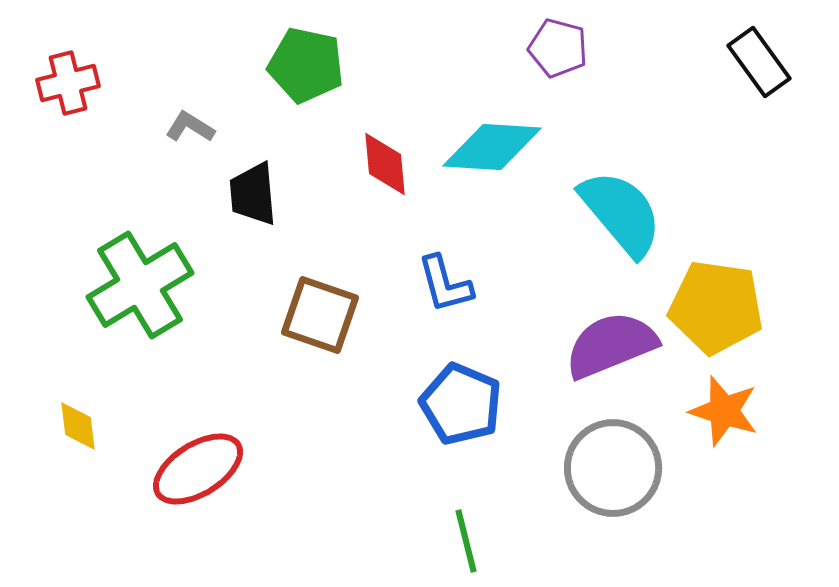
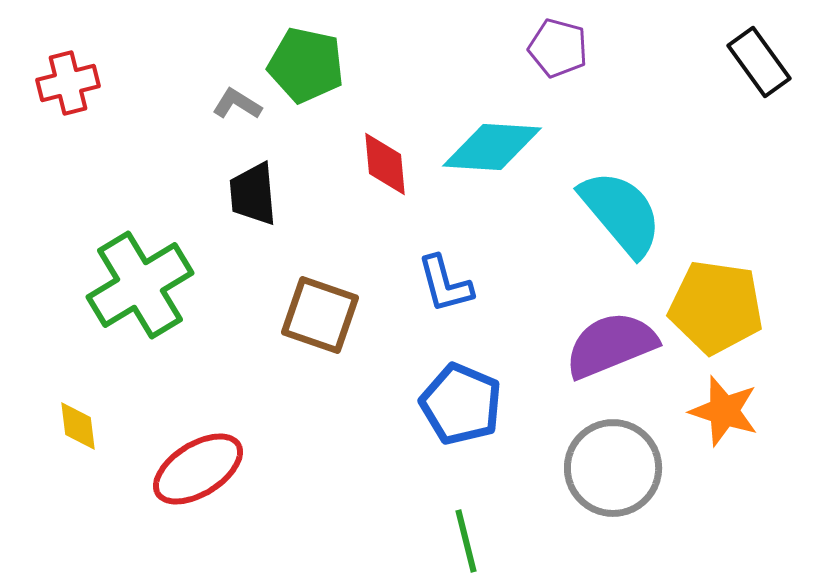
gray L-shape: moved 47 px right, 23 px up
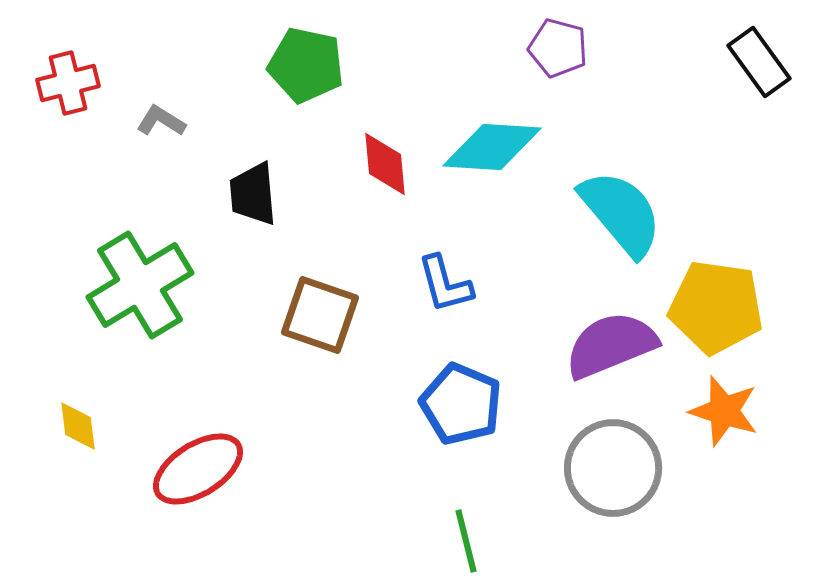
gray L-shape: moved 76 px left, 17 px down
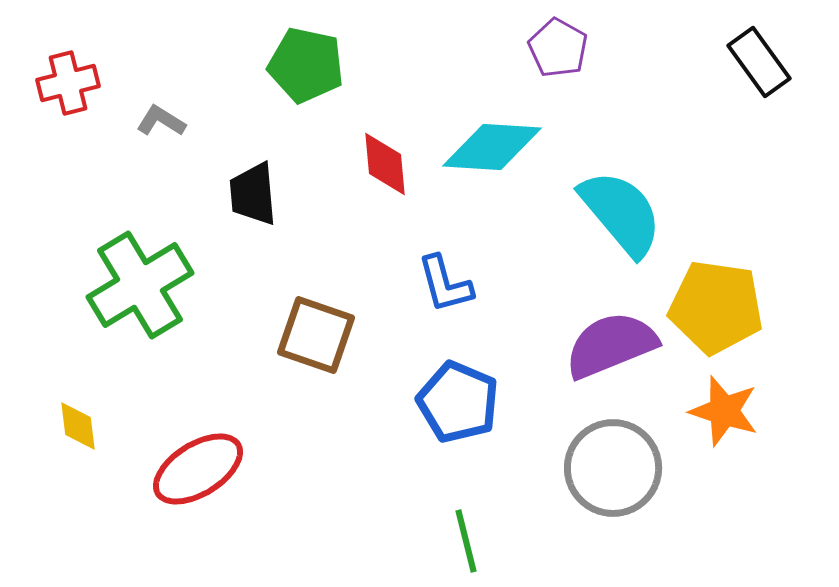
purple pentagon: rotated 14 degrees clockwise
brown square: moved 4 px left, 20 px down
blue pentagon: moved 3 px left, 2 px up
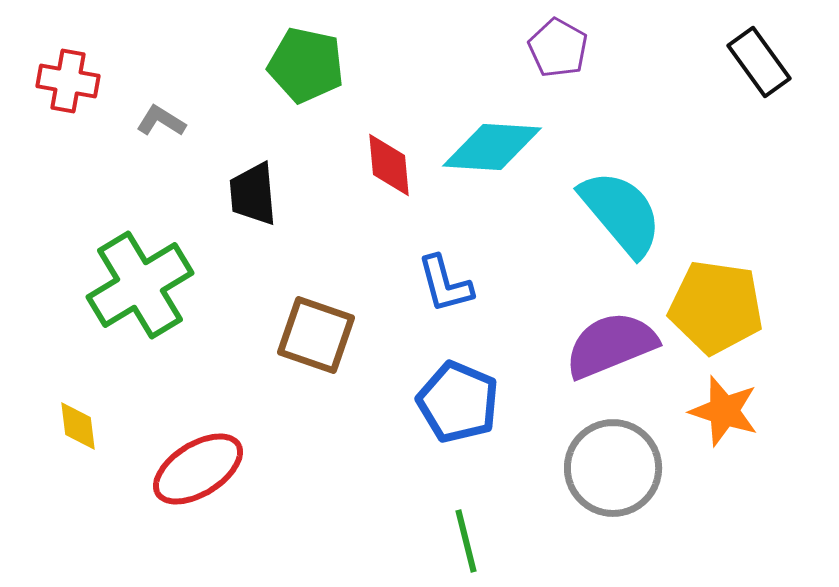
red cross: moved 2 px up; rotated 24 degrees clockwise
red diamond: moved 4 px right, 1 px down
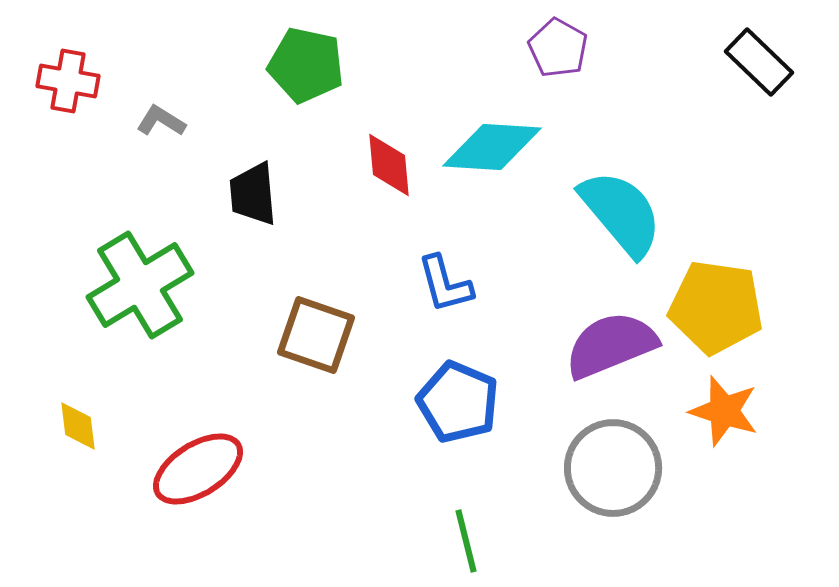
black rectangle: rotated 10 degrees counterclockwise
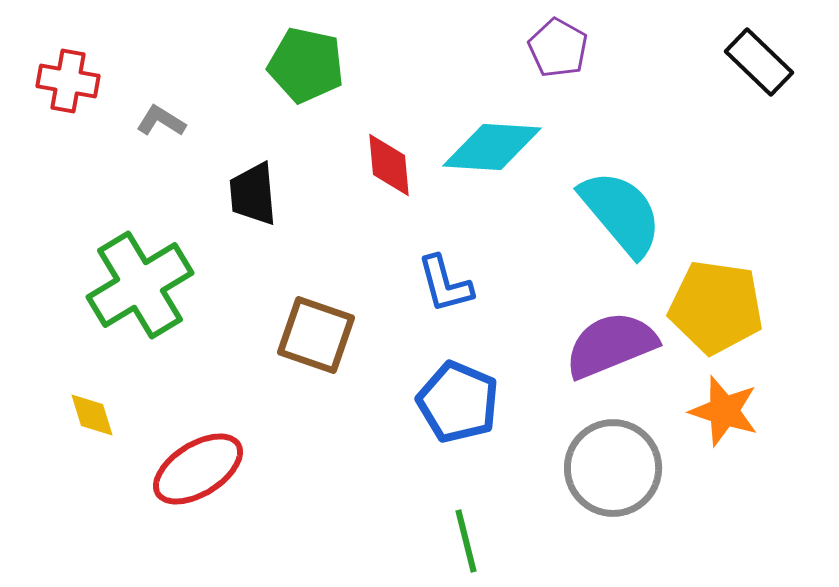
yellow diamond: moved 14 px right, 11 px up; rotated 10 degrees counterclockwise
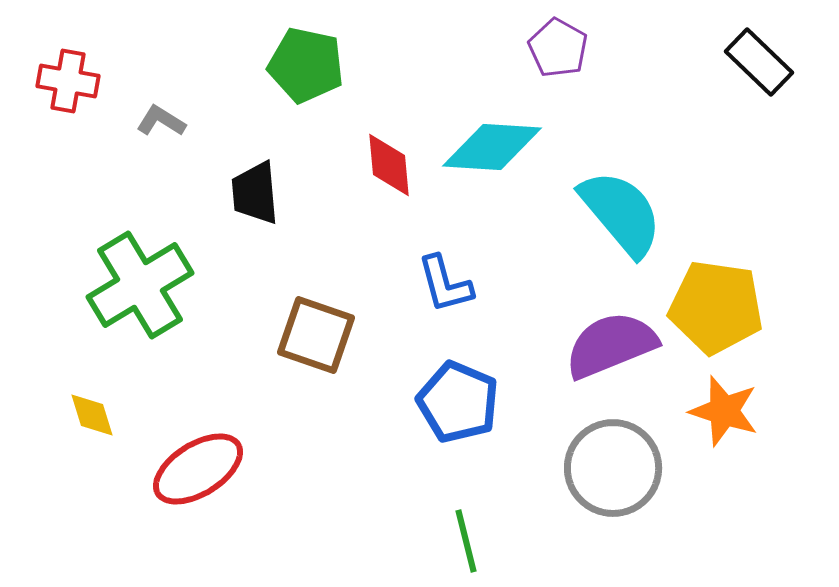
black trapezoid: moved 2 px right, 1 px up
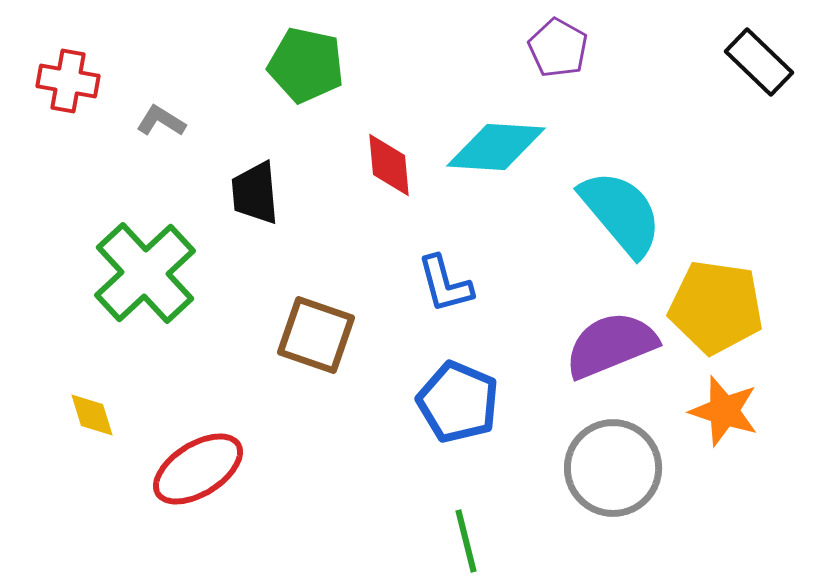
cyan diamond: moved 4 px right
green cross: moved 5 px right, 12 px up; rotated 12 degrees counterclockwise
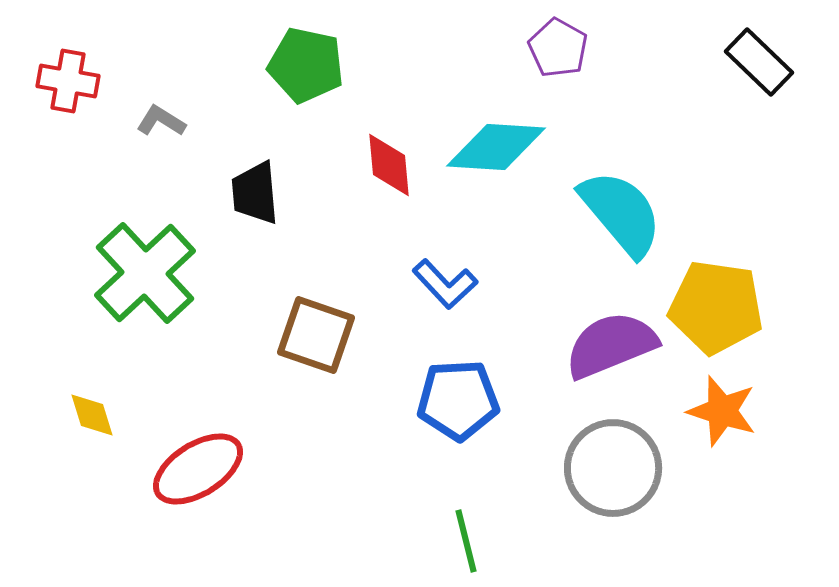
blue L-shape: rotated 28 degrees counterclockwise
blue pentagon: moved 2 px up; rotated 26 degrees counterclockwise
orange star: moved 2 px left
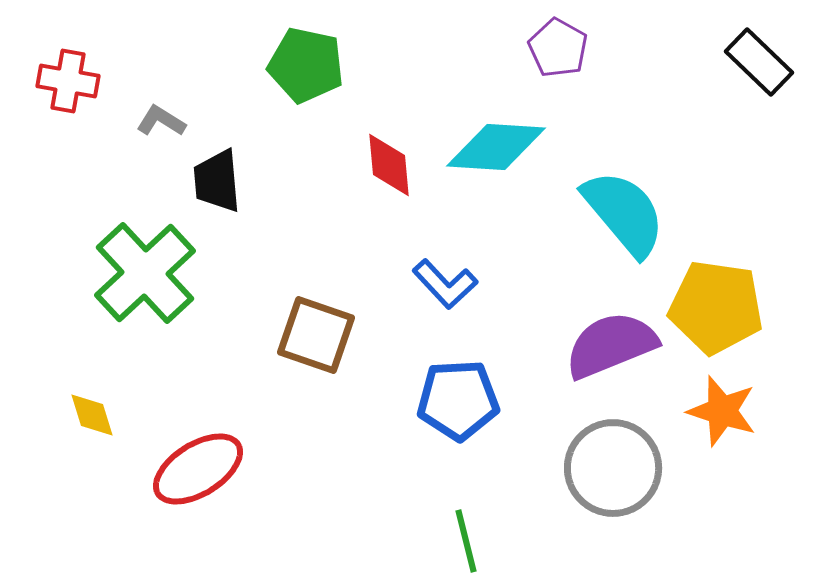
black trapezoid: moved 38 px left, 12 px up
cyan semicircle: moved 3 px right
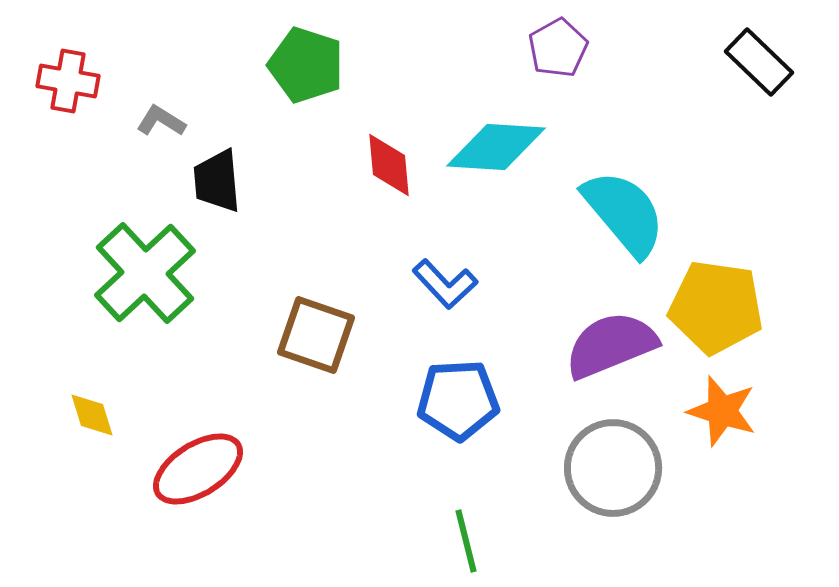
purple pentagon: rotated 14 degrees clockwise
green pentagon: rotated 6 degrees clockwise
